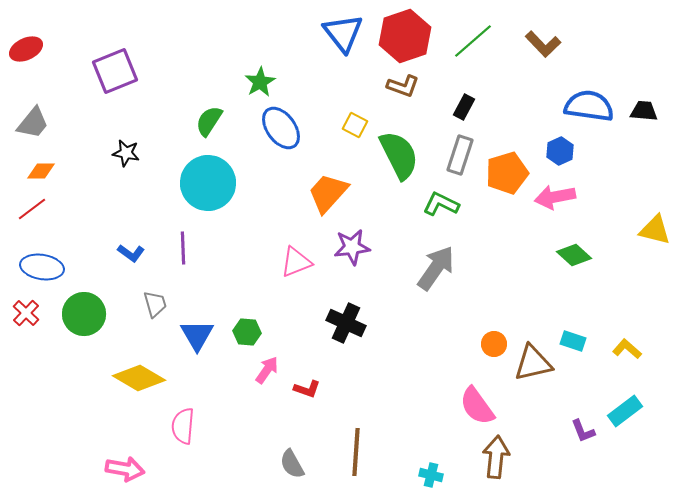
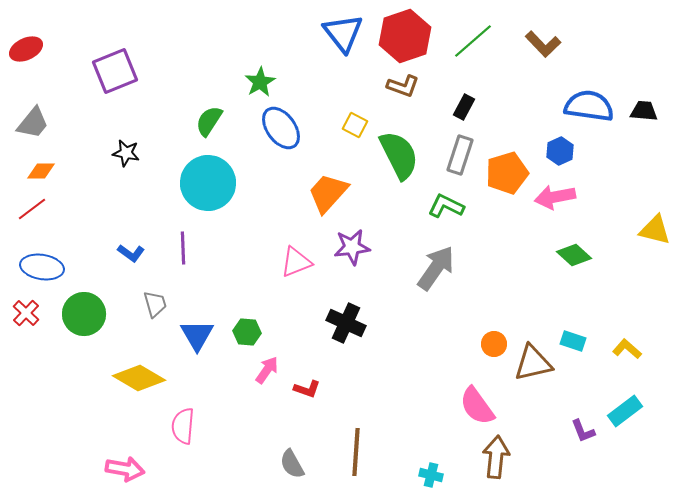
green L-shape at (441, 204): moved 5 px right, 2 px down
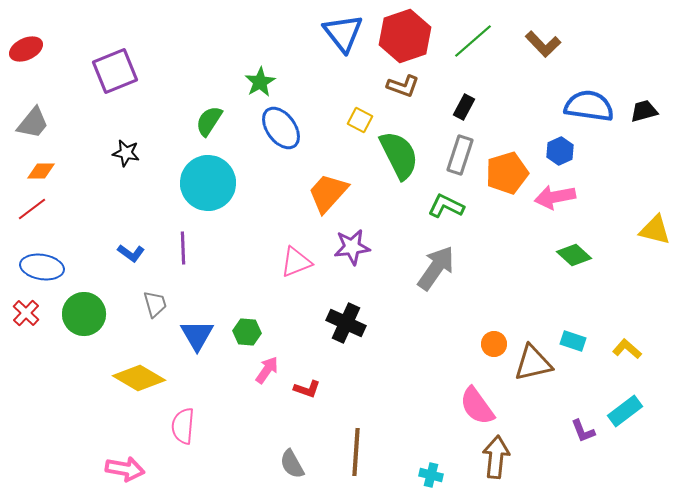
black trapezoid at (644, 111): rotated 20 degrees counterclockwise
yellow square at (355, 125): moved 5 px right, 5 px up
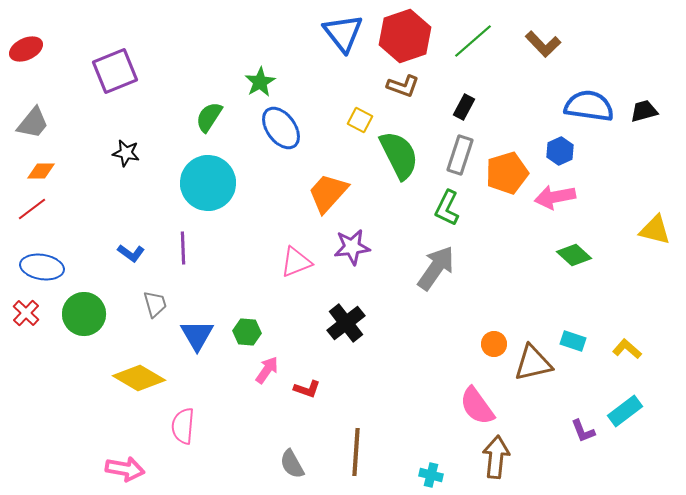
green semicircle at (209, 121): moved 4 px up
green L-shape at (446, 206): moved 1 px right, 2 px down; rotated 90 degrees counterclockwise
black cross at (346, 323): rotated 27 degrees clockwise
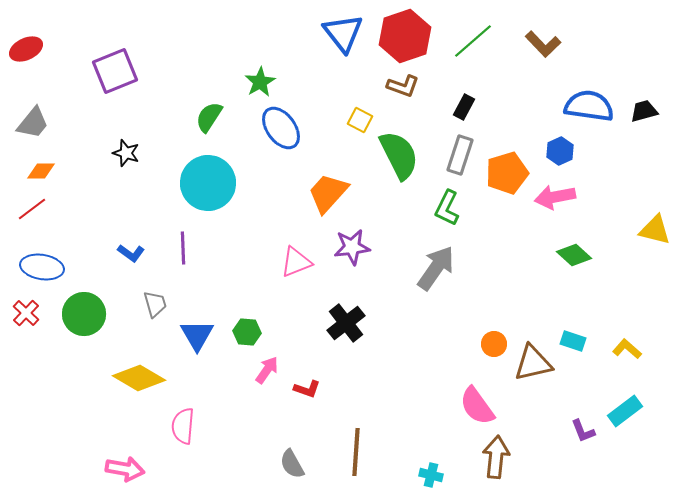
black star at (126, 153): rotated 8 degrees clockwise
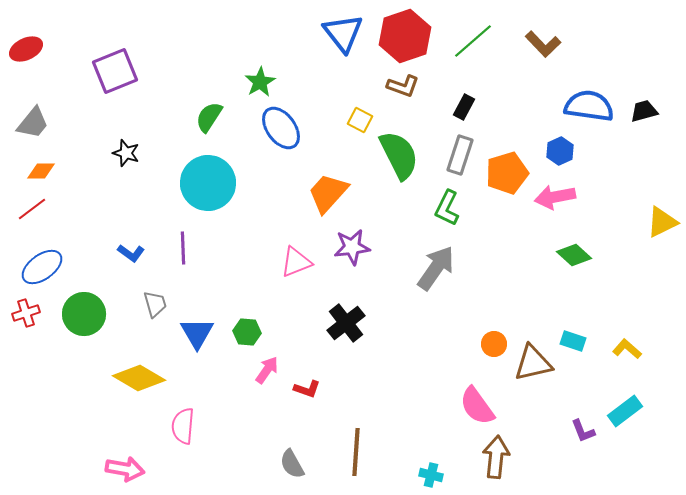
yellow triangle at (655, 230): moved 7 px right, 8 px up; rotated 40 degrees counterclockwise
blue ellipse at (42, 267): rotated 45 degrees counterclockwise
red cross at (26, 313): rotated 28 degrees clockwise
blue triangle at (197, 335): moved 2 px up
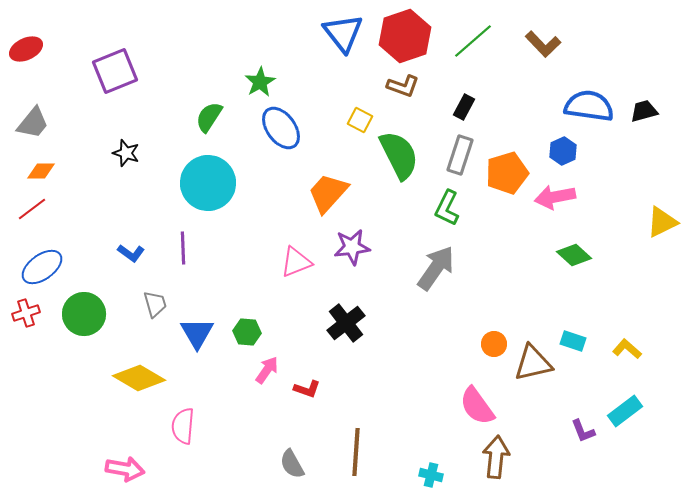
blue hexagon at (560, 151): moved 3 px right
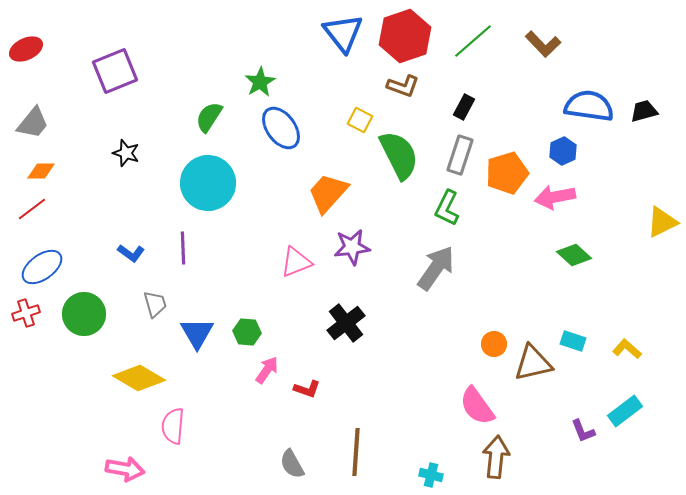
pink semicircle at (183, 426): moved 10 px left
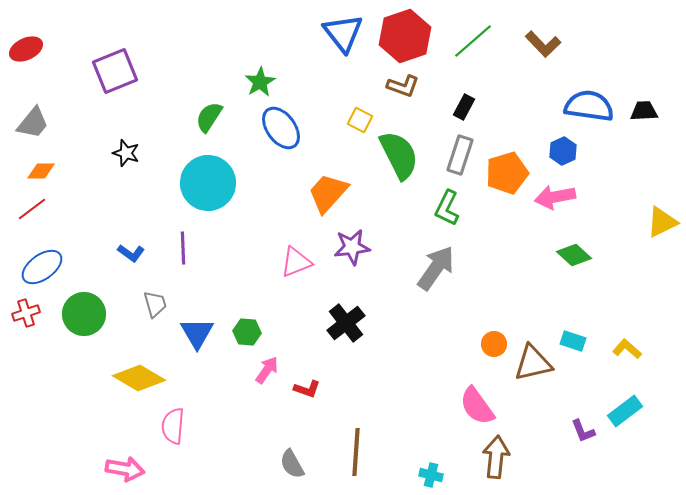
black trapezoid at (644, 111): rotated 12 degrees clockwise
